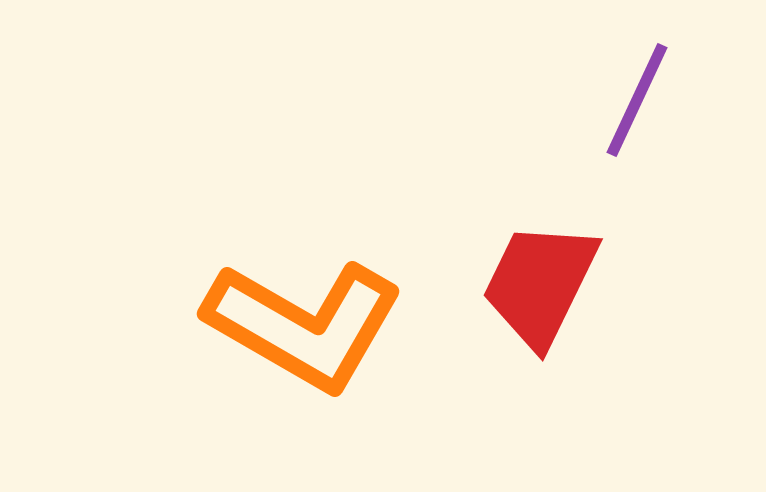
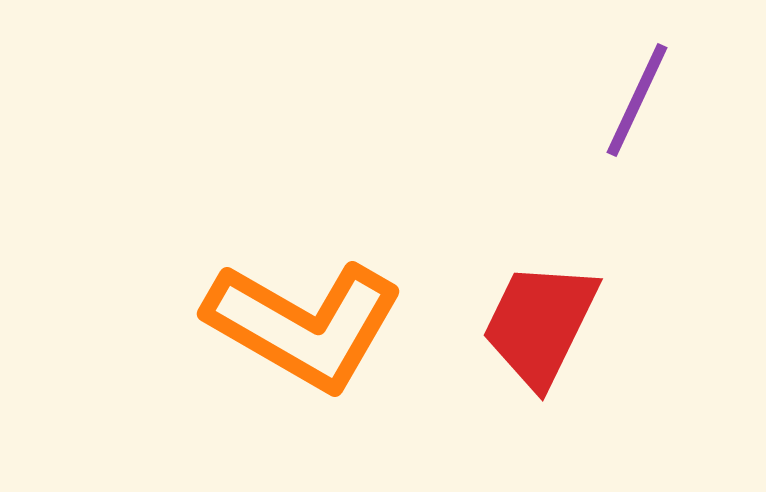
red trapezoid: moved 40 px down
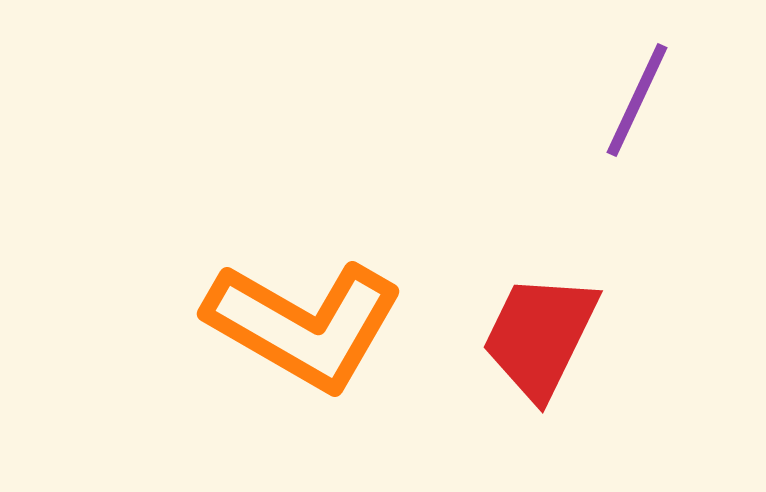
red trapezoid: moved 12 px down
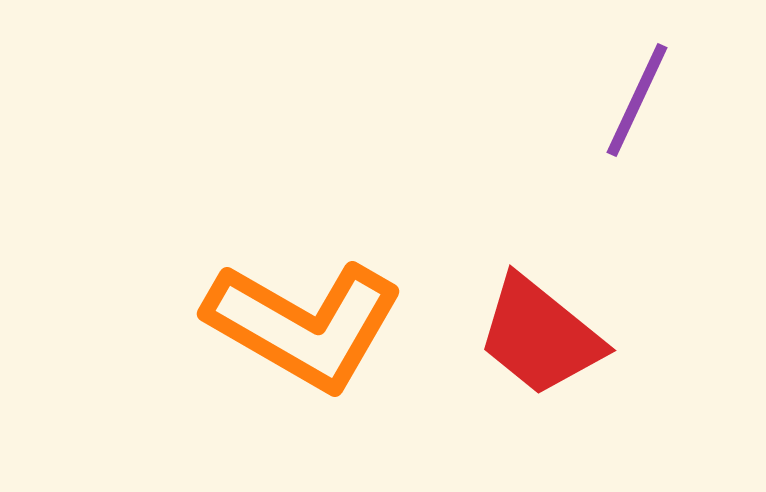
red trapezoid: rotated 77 degrees counterclockwise
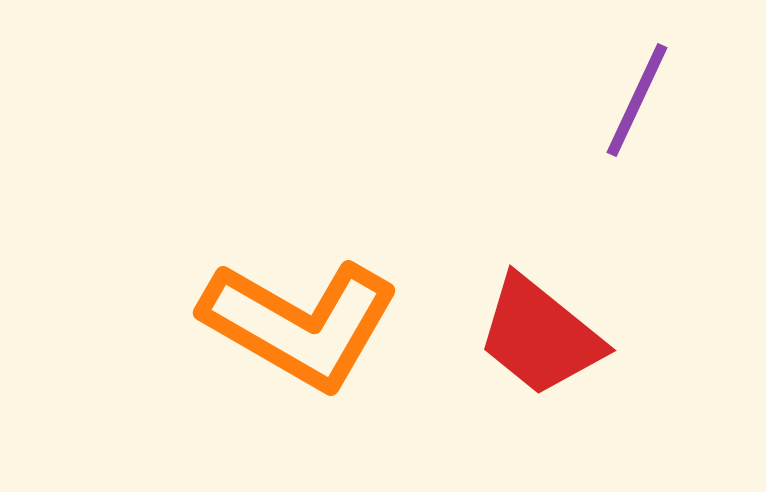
orange L-shape: moved 4 px left, 1 px up
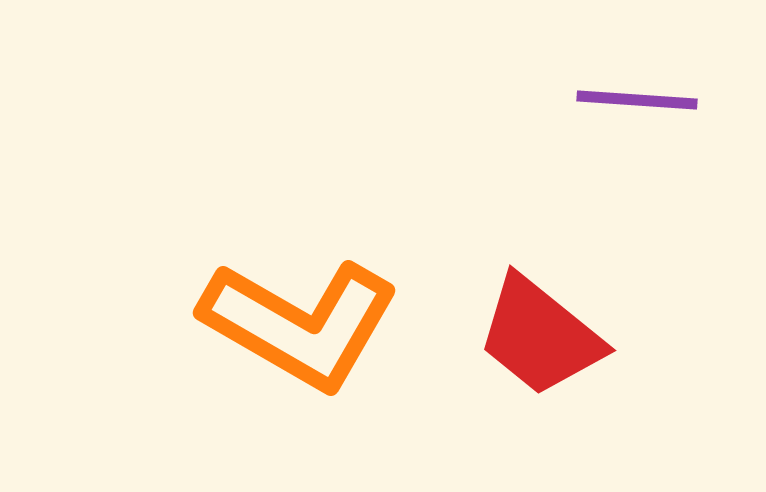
purple line: rotated 69 degrees clockwise
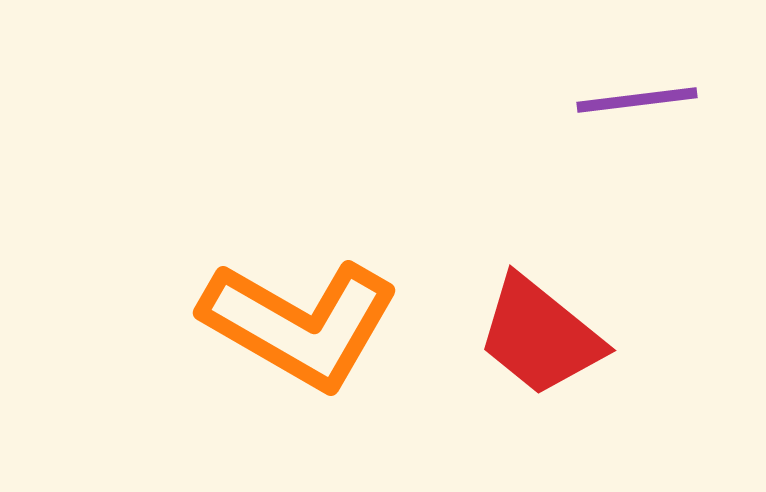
purple line: rotated 11 degrees counterclockwise
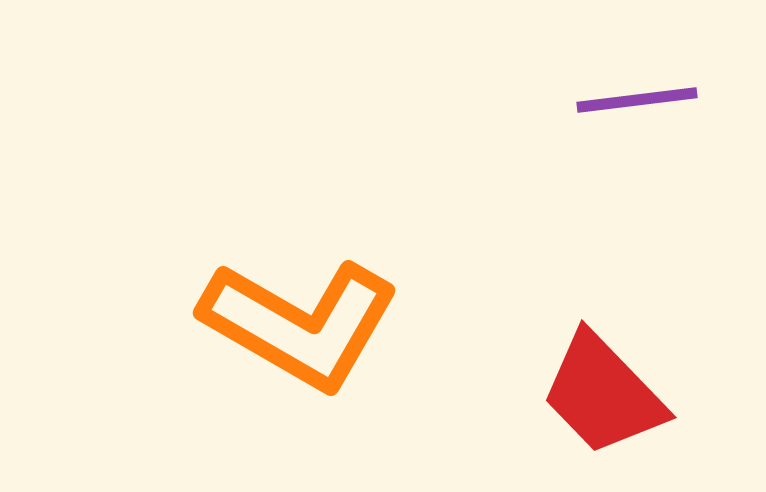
red trapezoid: moved 63 px right, 58 px down; rotated 7 degrees clockwise
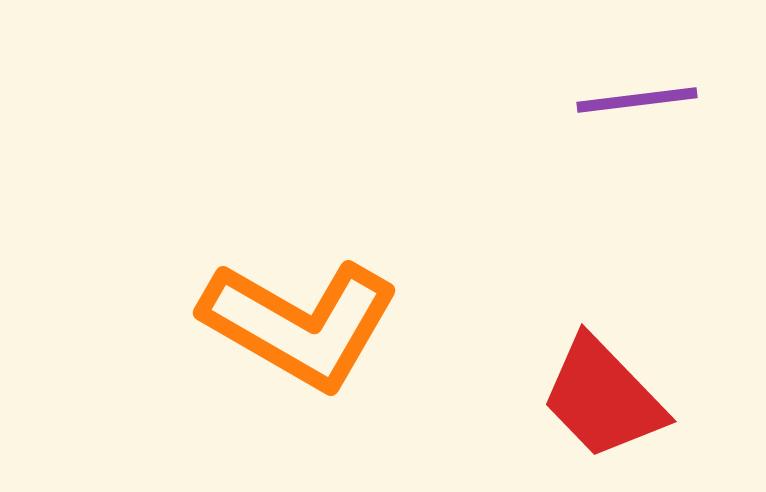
red trapezoid: moved 4 px down
